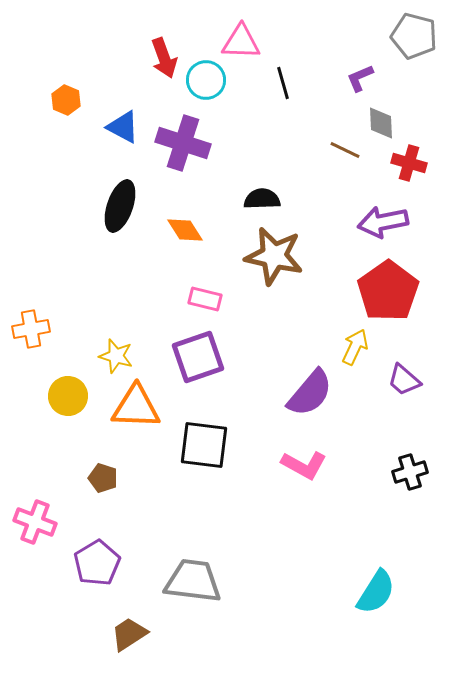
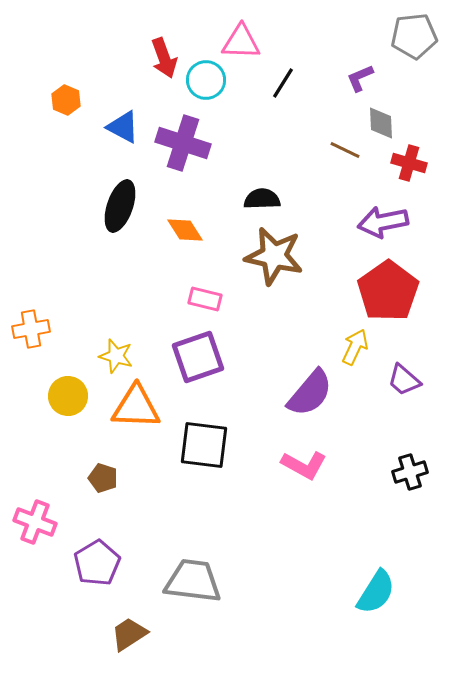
gray pentagon: rotated 21 degrees counterclockwise
black line: rotated 48 degrees clockwise
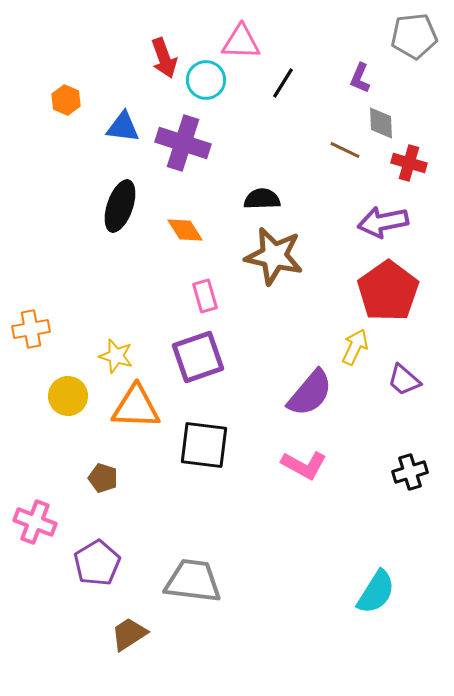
purple L-shape: rotated 44 degrees counterclockwise
blue triangle: rotated 21 degrees counterclockwise
pink rectangle: moved 3 px up; rotated 60 degrees clockwise
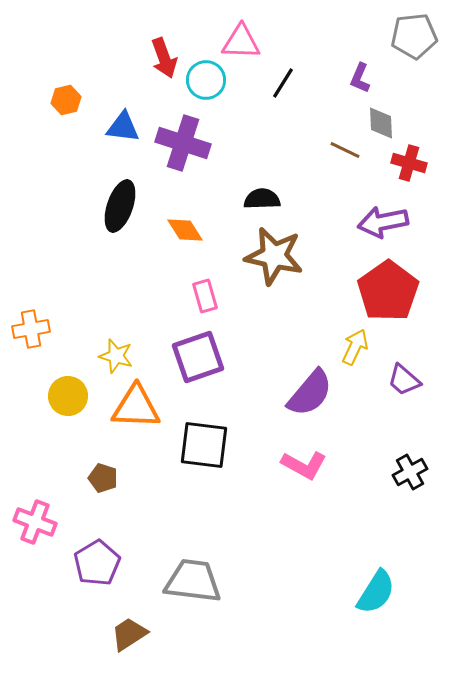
orange hexagon: rotated 24 degrees clockwise
black cross: rotated 12 degrees counterclockwise
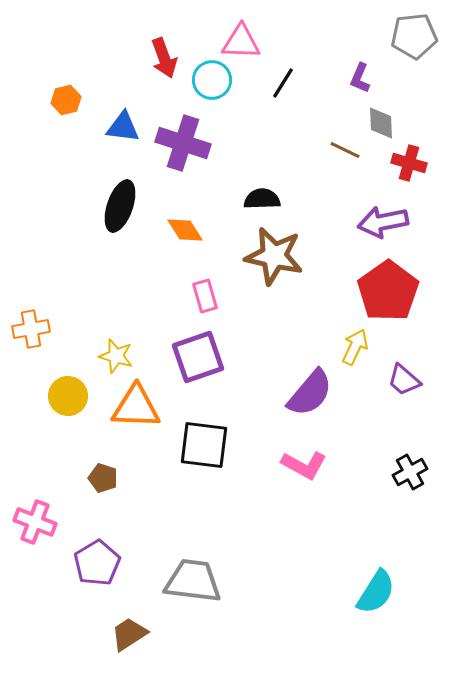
cyan circle: moved 6 px right
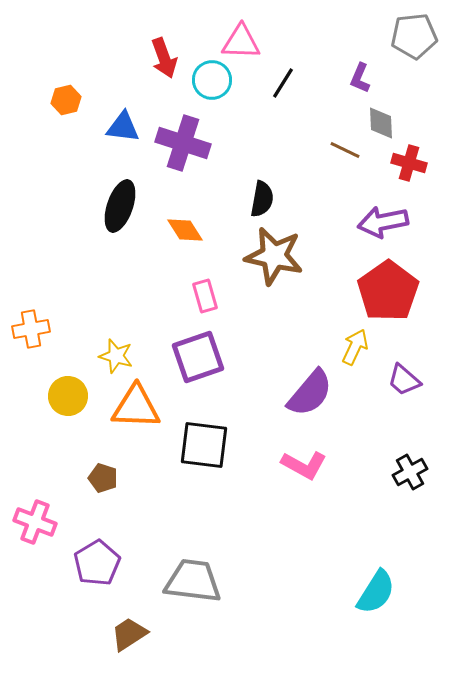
black semicircle: rotated 102 degrees clockwise
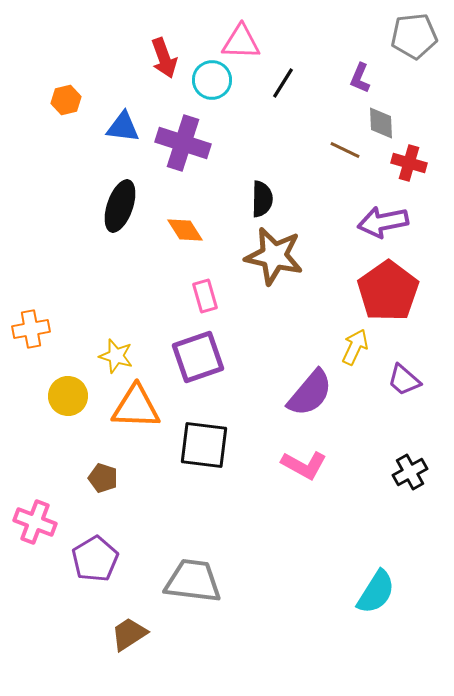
black semicircle: rotated 9 degrees counterclockwise
purple pentagon: moved 2 px left, 4 px up
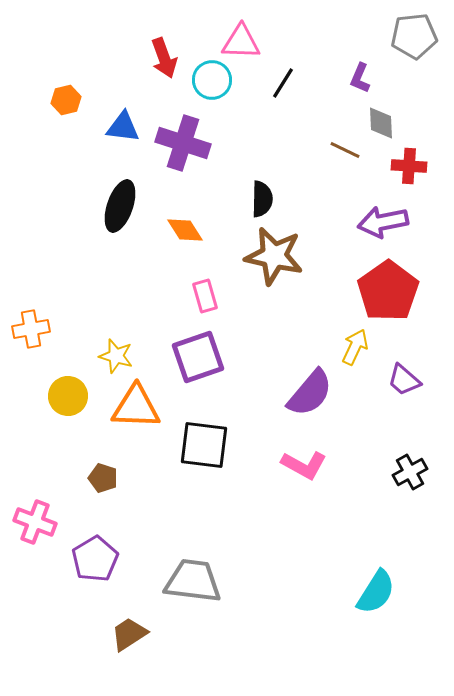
red cross: moved 3 px down; rotated 12 degrees counterclockwise
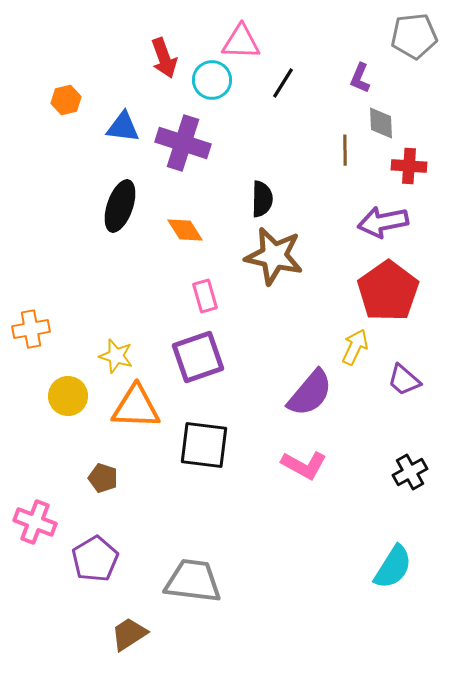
brown line: rotated 64 degrees clockwise
cyan semicircle: moved 17 px right, 25 px up
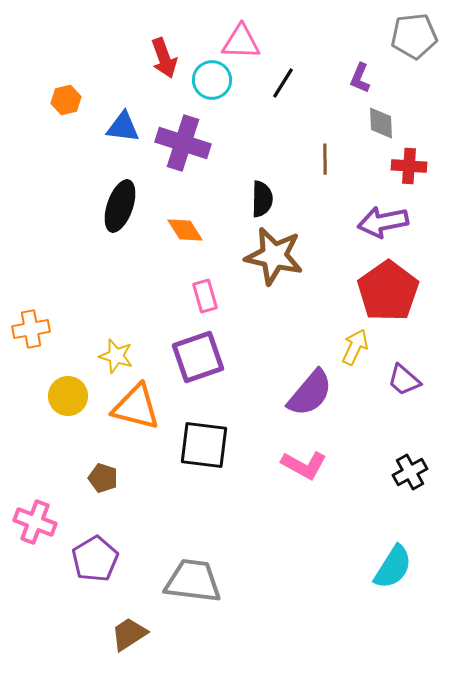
brown line: moved 20 px left, 9 px down
orange triangle: rotated 12 degrees clockwise
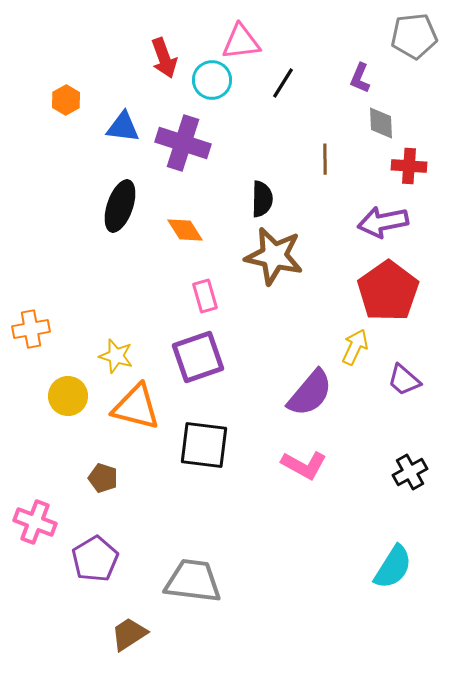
pink triangle: rotated 9 degrees counterclockwise
orange hexagon: rotated 16 degrees counterclockwise
